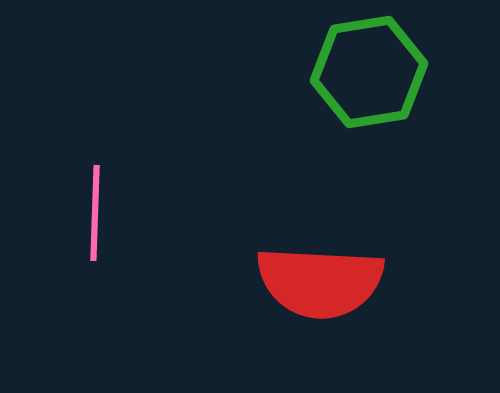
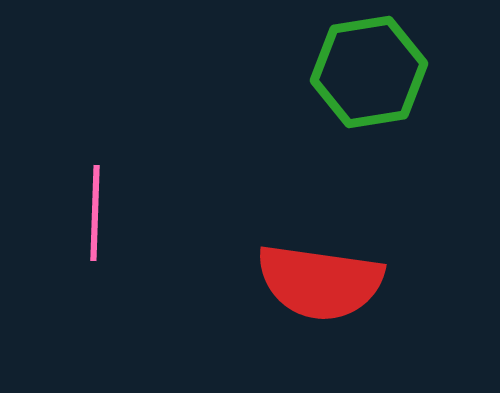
red semicircle: rotated 5 degrees clockwise
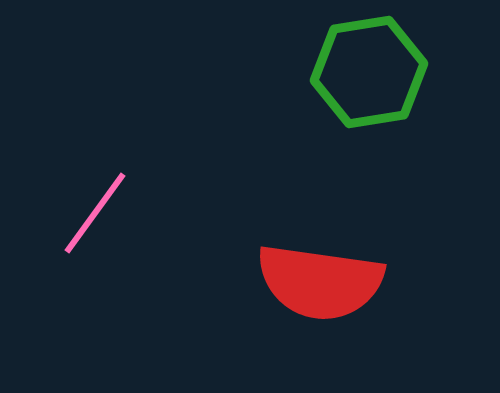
pink line: rotated 34 degrees clockwise
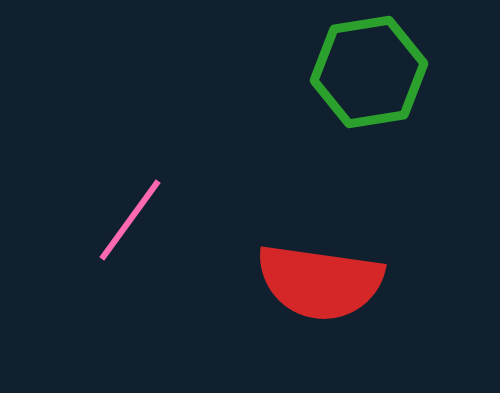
pink line: moved 35 px right, 7 px down
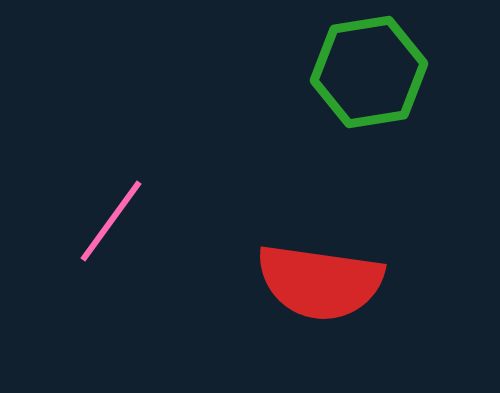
pink line: moved 19 px left, 1 px down
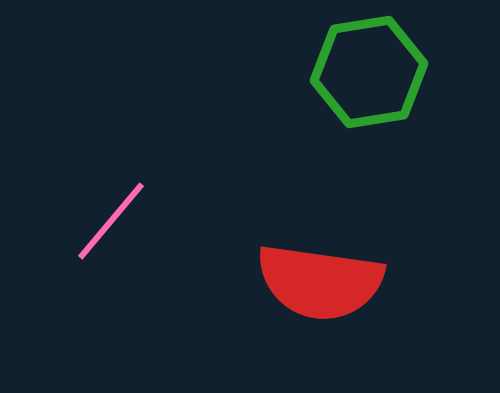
pink line: rotated 4 degrees clockwise
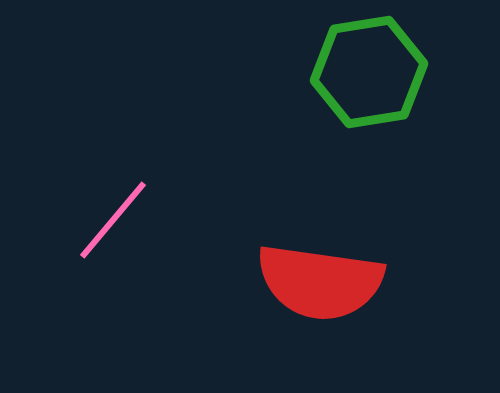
pink line: moved 2 px right, 1 px up
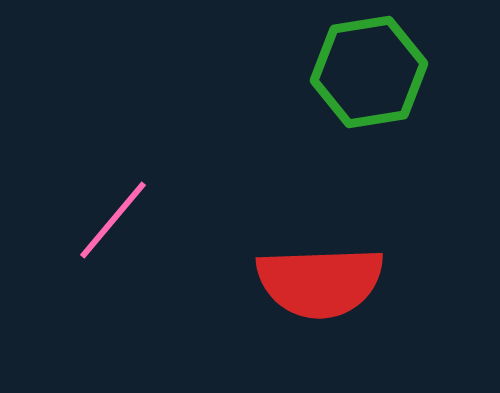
red semicircle: rotated 10 degrees counterclockwise
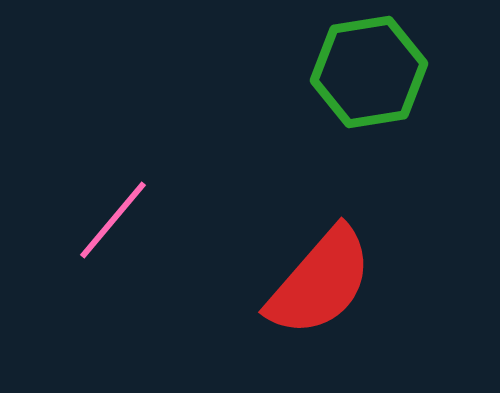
red semicircle: rotated 47 degrees counterclockwise
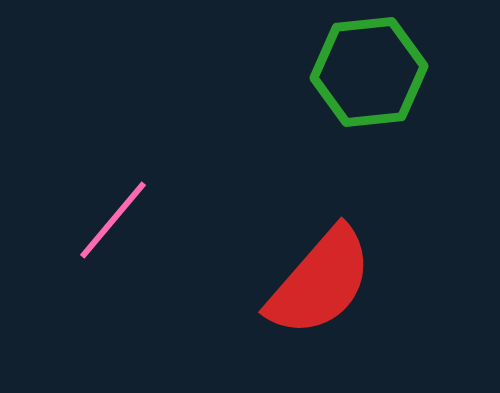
green hexagon: rotated 3 degrees clockwise
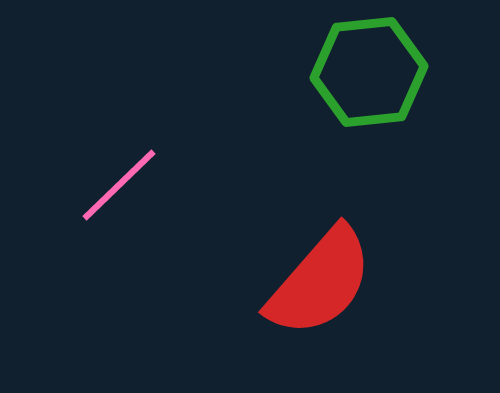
pink line: moved 6 px right, 35 px up; rotated 6 degrees clockwise
